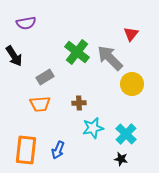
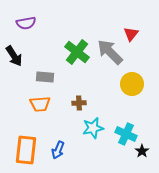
gray arrow: moved 6 px up
gray rectangle: rotated 36 degrees clockwise
cyan cross: rotated 20 degrees counterclockwise
black star: moved 21 px right, 8 px up; rotated 24 degrees clockwise
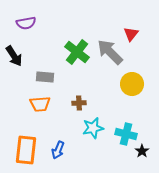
cyan cross: rotated 10 degrees counterclockwise
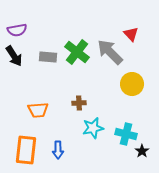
purple semicircle: moved 9 px left, 7 px down
red triangle: rotated 21 degrees counterclockwise
gray rectangle: moved 3 px right, 20 px up
orange trapezoid: moved 2 px left, 6 px down
blue arrow: rotated 24 degrees counterclockwise
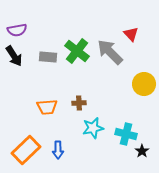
green cross: moved 1 px up
yellow circle: moved 12 px right
orange trapezoid: moved 9 px right, 3 px up
orange rectangle: rotated 40 degrees clockwise
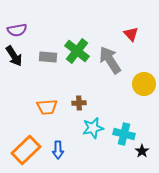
gray arrow: moved 8 px down; rotated 12 degrees clockwise
cyan cross: moved 2 px left
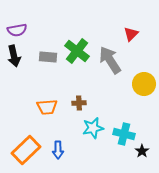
red triangle: rotated 28 degrees clockwise
black arrow: rotated 20 degrees clockwise
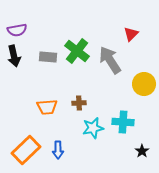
cyan cross: moved 1 px left, 12 px up; rotated 10 degrees counterclockwise
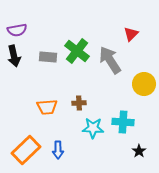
cyan star: rotated 15 degrees clockwise
black star: moved 3 px left
